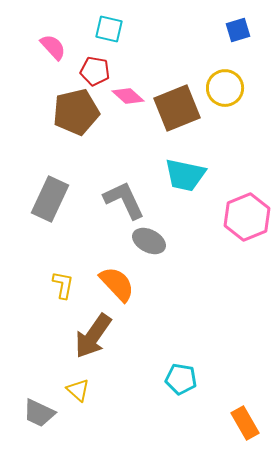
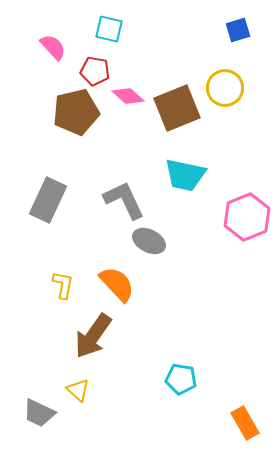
gray rectangle: moved 2 px left, 1 px down
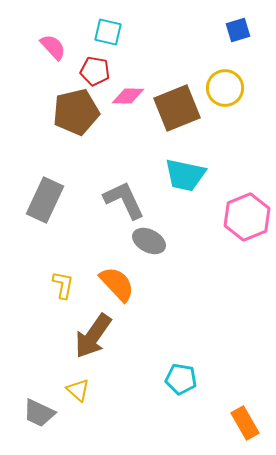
cyan square: moved 1 px left, 3 px down
pink diamond: rotated 40 degrees counterclockwise
gray rectangle: moved 3 px left
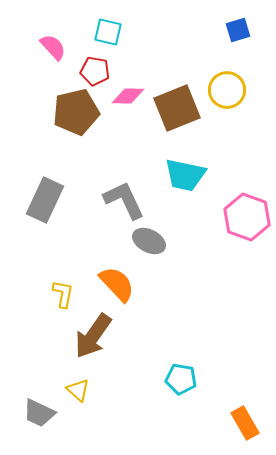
yellow circle: moved 2 px right, 2 px down
pink hexagon: rotated 18 degrees counterclockwise
yellow L-shape: moved 9 px down
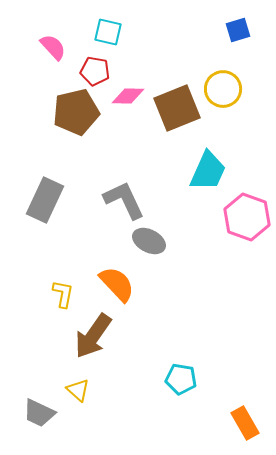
yellow circle: moved 4 px left, 1 px up
cyan trapezoid: moved 23 px right, 4 px up; rotated 78 degrees counterclockwise
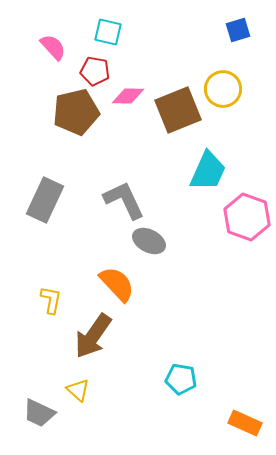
brown square: moved 1 px right, 2 px down
yellow L-shape: moved 12 px left, 6 px down
orange rectangle: rotated 36 degrees counterclockwise
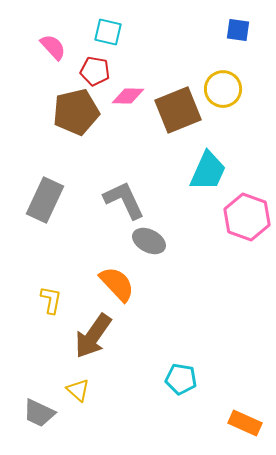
blue square: rotated 25 degrees clockwise
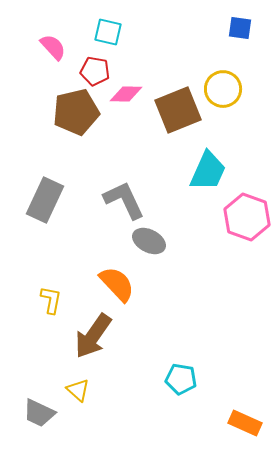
blue square: moved 2 px right, 2 px up
pink diamond: moved 2 px left, 2 px up
